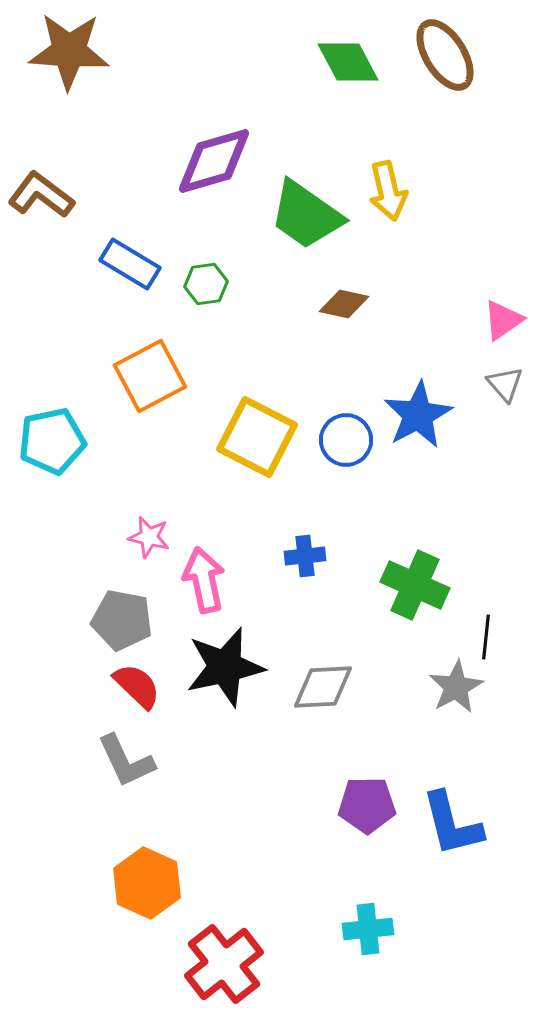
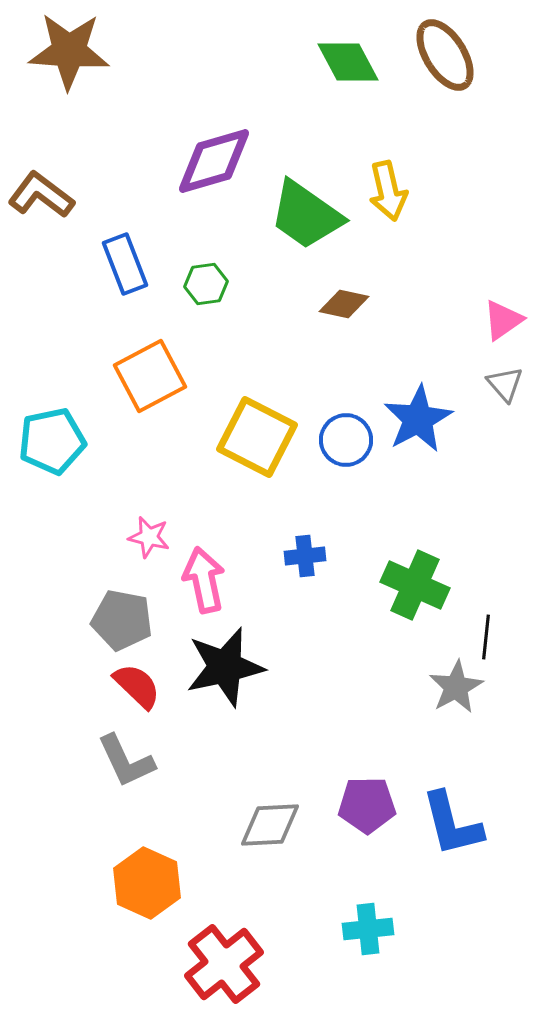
blue rectangle: moved 5 px left; rotated 38 degrees clockwise
blue star: moved 4 px down
gray diamond: moved 53 px left, 138 px down
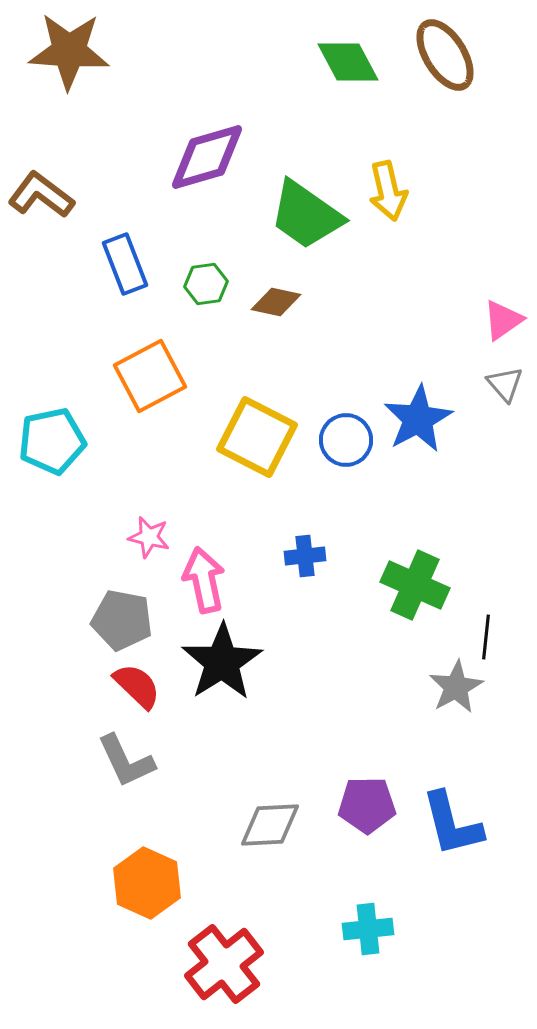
purple diamond: moved 7 px left, 4 px up
brown diamond: moved 68 px left, 2 px up
black star: moved 3 px left, 5 px up; rotated 20 degrees counterclockwise
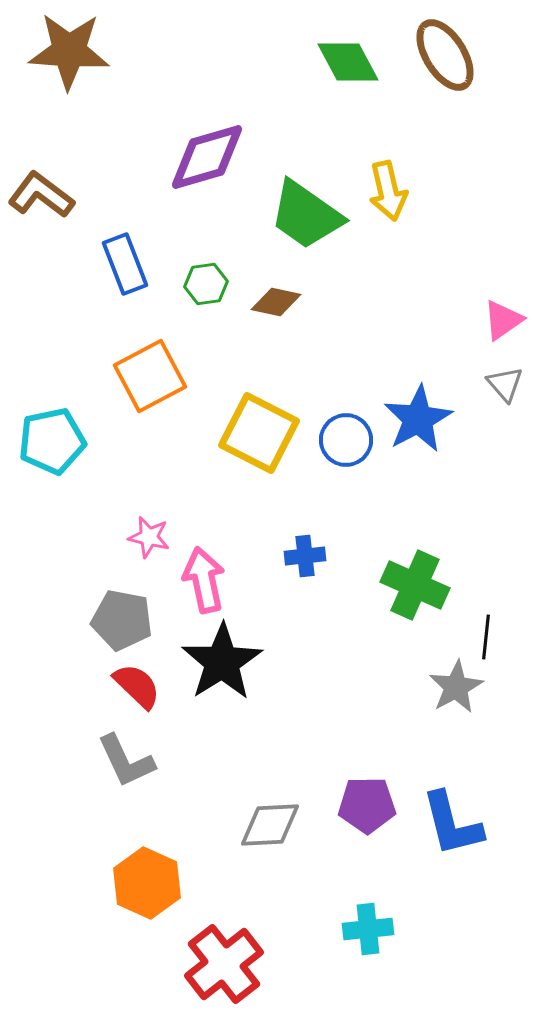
yellow square: moved 2 px right, 4 px up
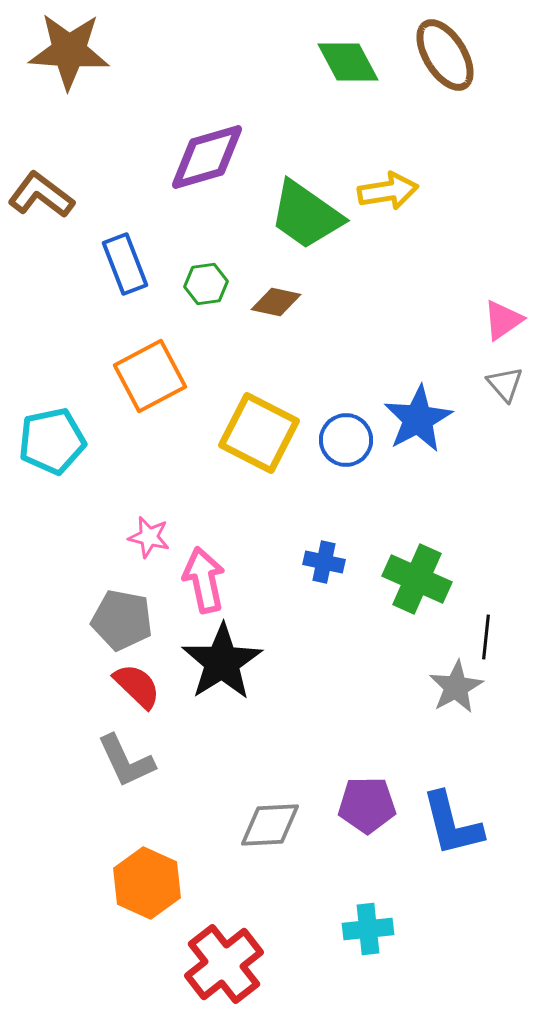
yellow arrow: rotated 86 degrees counterclockwise
blue cross: moved 19 px right, 6 px down; rotated 18 degrees clockwise
green cross: moved 2 px right, 6 px up
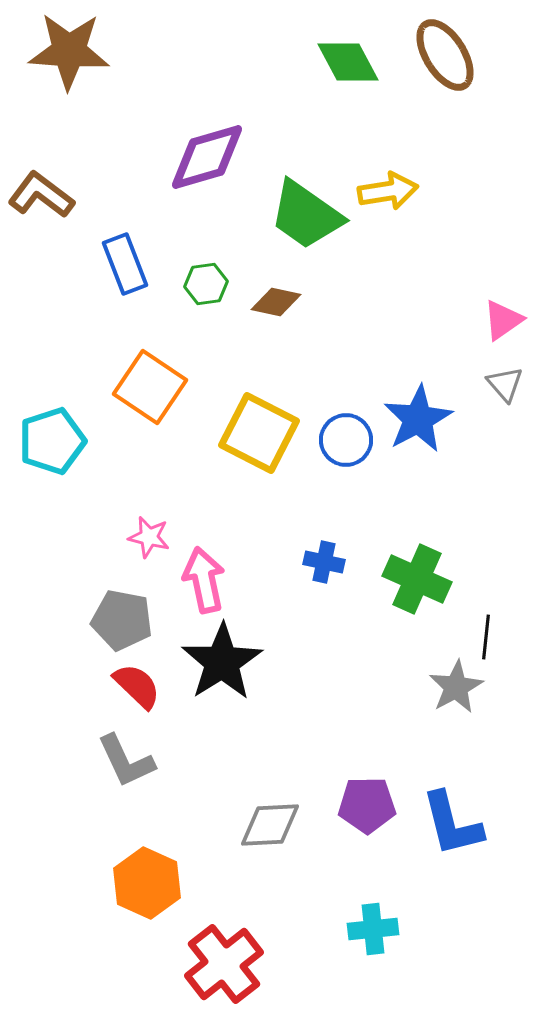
orange square: moved 11 px down; rotated 28 degrees counterclockwise
cyan pentagon: rotated 6 degrees counterclockwise
cyan cross: moved 5 px right
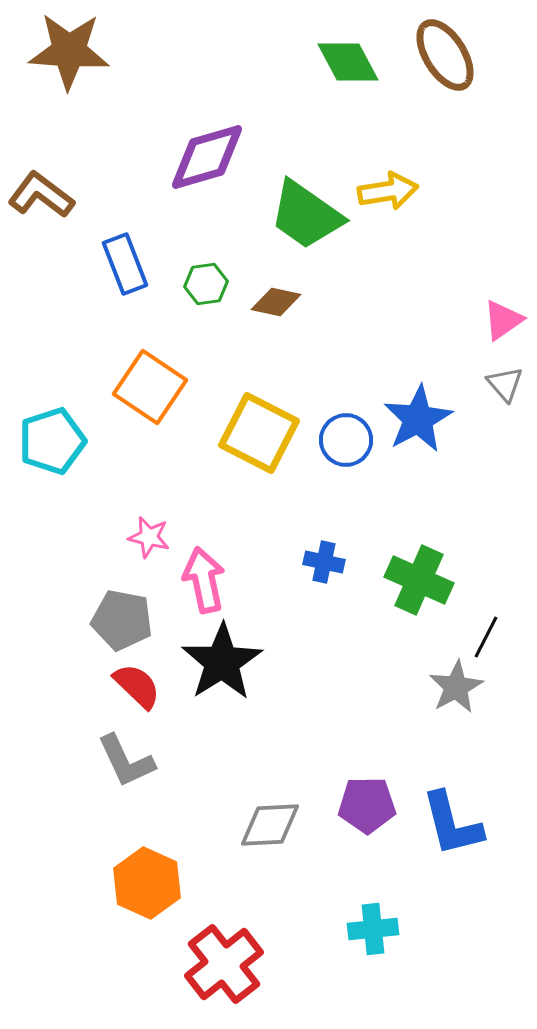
green cross: moved 2 px right, 1 px down
black line: rotated 21 degrees clockwise
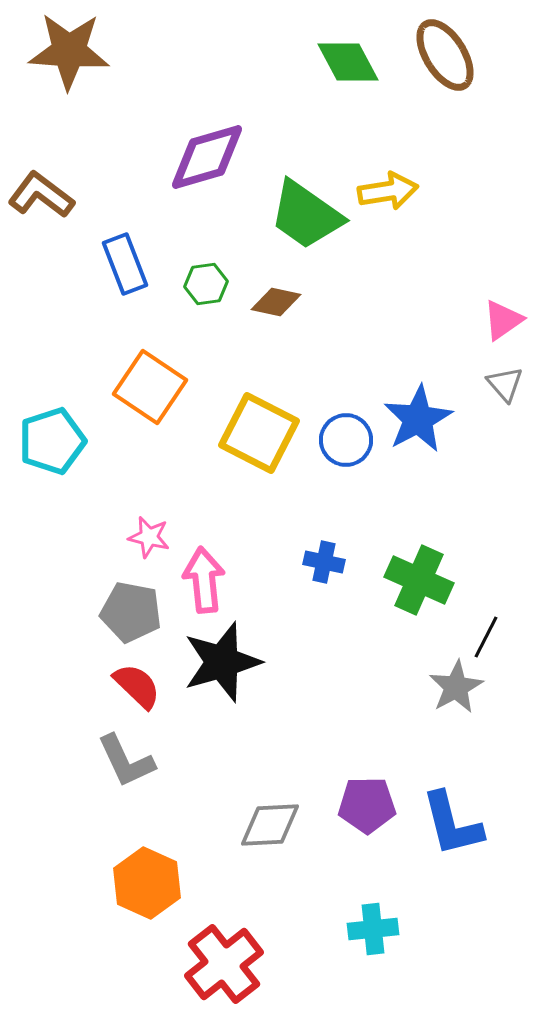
pink arrow: rotated 6 degrees clockwise
gray pentagon: moved 9 px right, 8 px up
black star: rotated 16 degrees clockwise
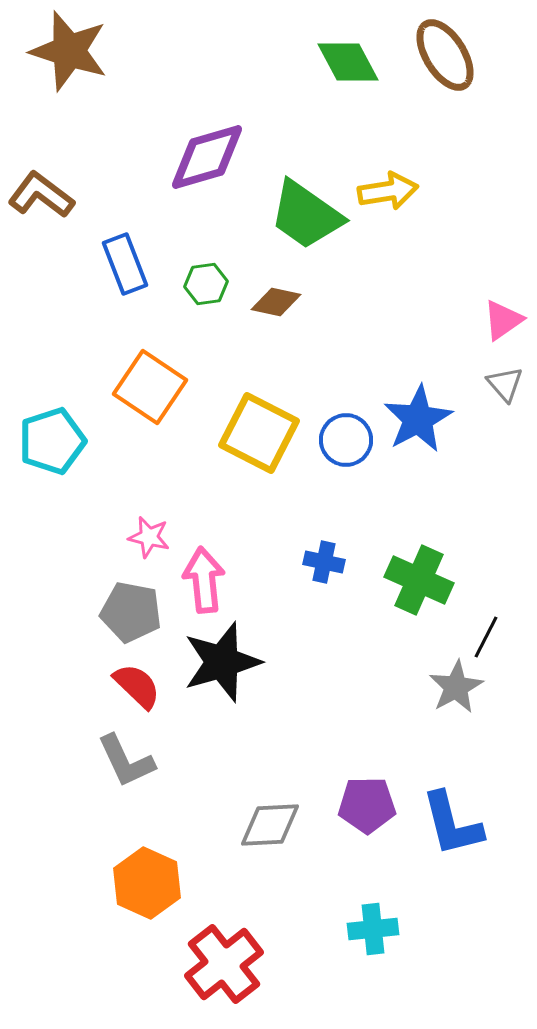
brown star: rotated 14 degrees clockwise
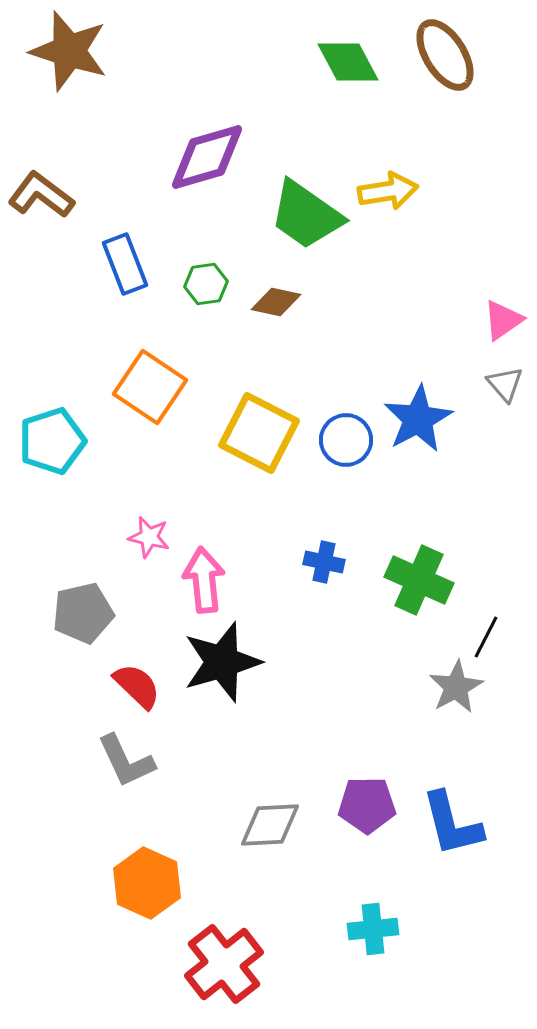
gray pentagon: moved 48 px left, 1 px down; rotated 24 degrees counterclockwise
